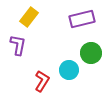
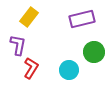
green circle: moved 3 px right, 1 px up
red L-shape: moved 11 px left, 13 px up
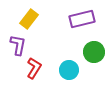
yellow rectangle: moved 2 px down
red L-shape: moved 3 px right
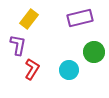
purple rectangle: moved 2 px left, 1 px up
red L-shape: moved 2 px left, 1 px down
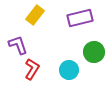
yellow rectangle: moved 6 px right, 4 px up
purple L-shape: rotated 30 degrees counterclockwise
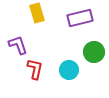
yellow rectangle: moved 2 px right, 2 px up; rotated 54 degrees counterclockwise
red L-shape: moved 3 px right; rotated 20 degrees counterclockwise
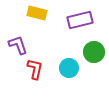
yellow rectangle: rotated 60 degrees counterclockwise
purple rectangle: moved 2 px down
cyan circle: moved 2 px up
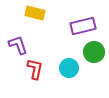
yellow rectangle: moved 2 px left
purple rectangle: moved 3 px right, 6 px down
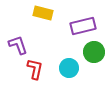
yellow rectangle: moved 8 px right
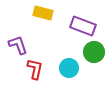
purple rectangle: rotated 35 degrees clockwise
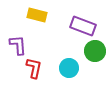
yellow rectangle: moved 6 px left, 2 px down
purple L-shape: rotated 15 degrees clockwise
green circle: moved 1 px right, 1 px up
red L-shape: moved 1 px left, 1 px up
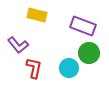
purple L-shape: rotated 145 degrees clockwise
green circle: moved 6 px left, 2 px down
